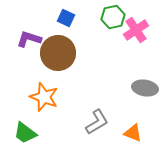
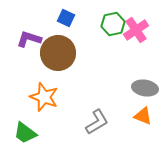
green hexagon: moved 7 px down
orange triangle: moved 10 px right, 17 px up
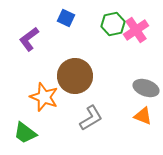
purple L-shape: rotated 55 degrees counterclockwise
brown circle: moved 17 px right, 23 px down
gray ellipse: moved 1 px right; rotated 10 degrees clockwise
gray L-shape: moved 6 px left, 4 px up
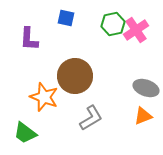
blue square: rotated 12 degrees counterclockwise
purple L-shape: rotated 50 degrees counterclockwise
orange triangle: rotated 42 degrees counterclockwise
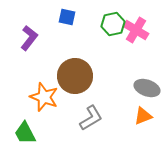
blue square: moved 1 px right, 1 px up
pink cross: rotated 25 degrees counterclockwise
purple L-shape: moved 1 px up; rotated 145 degrees counterclockwise
gray ellipse: moved 1 px right
green trapezoid: rotated 25 degrees clockwise
